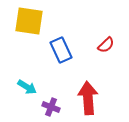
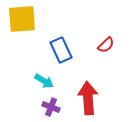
yellow square: moved 7 px left, 2 px up; rotated 12 degrees counterclockwise
cyan arrow: moved 17 px right, 6 px up
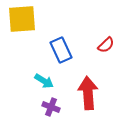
red arrow: moved 5 px up
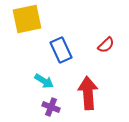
yellow square: moved 5 px right; rotated 8 degrees counterclockwise
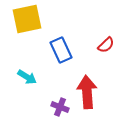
cyan arrow: moved 17 px left, 4 px up
red arrow: moved 1 px left, 1 px up
purple cross: moved 9 px right
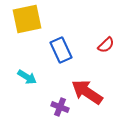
red arrow: rotated 52 degrees counterclockwise
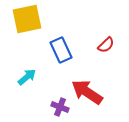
cyan arrow: rotated 72 degrees counterclockwise
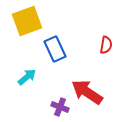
yellow square: moved 2 px down; rotated 8 degrees counterclockwise
red semicircle: rotated 36 degrees counterclockwise
blue rectangle: moved 6 px left, 1 px up
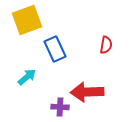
yellow square: moved 1 px up
red arrow: rotated 36 degrees counterclockwise
purple cross: rotated 18 degrees counterclockwise
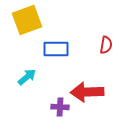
blue rectangle: moved 1 px right; rotated 65 degrees counterclockwise
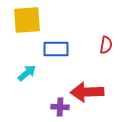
yellow square: rotated 16 degrees clockwise
cyan arrow: moved 4 px up
